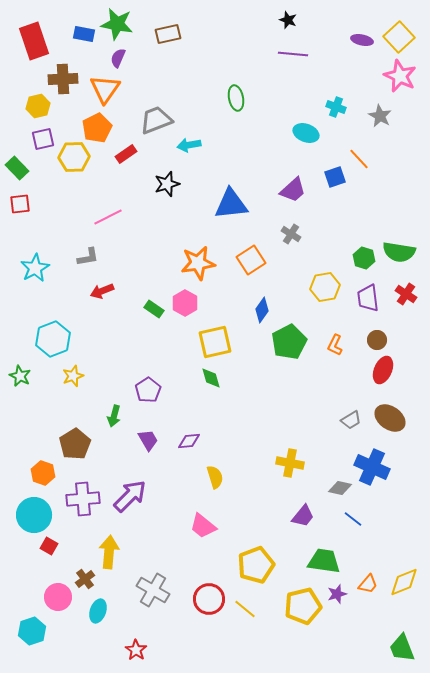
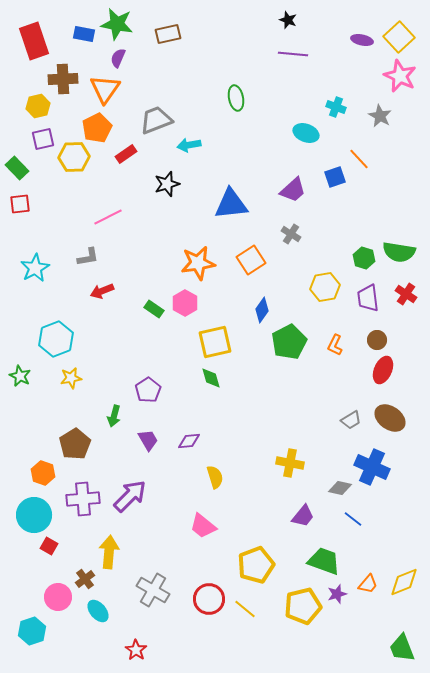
cyan hexagon at (53, 339): moved 3 px right
yellow star at (73, 376): moved 2 px left, 2 px down; rotated 10 degrees clockwise
green trapezoid at (324, 561): rotated 12 degrees clockwise
cyan ellipse at (98, 611): rotated 60 degrees counterclockwise
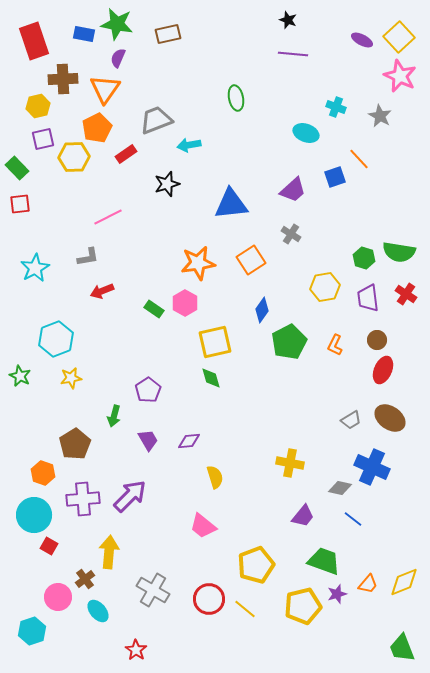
purple ellipse at (362, 40): rotated 15 degrees clockwise
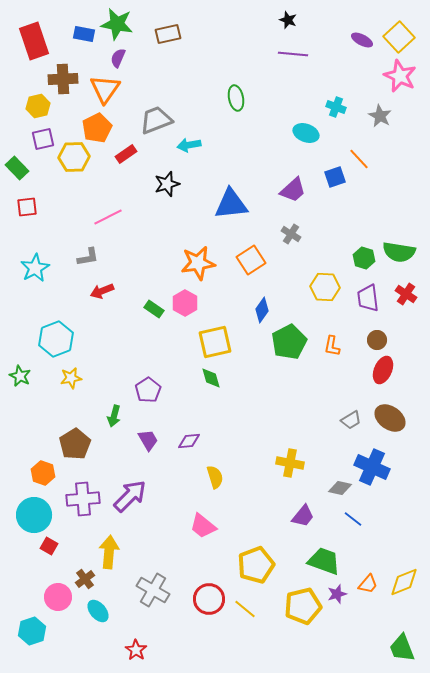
red square at (20, 204): moved 7 px right, 3 px down
yellow hexagon at (325, 287): rotated 12 degrees clockwise
orange L-shape at (335, 345): moved 3 px left, 1 px down; rotated 15 degrees counterclockwise
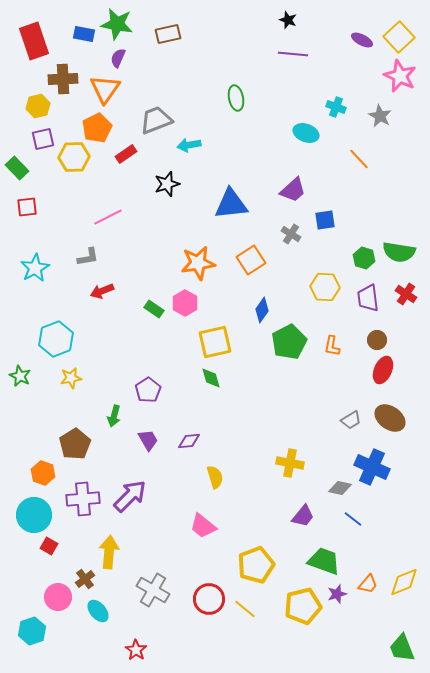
blue square at (335, 177): moved 10 px left, 43 px down; rotated 10 degrees clockwise
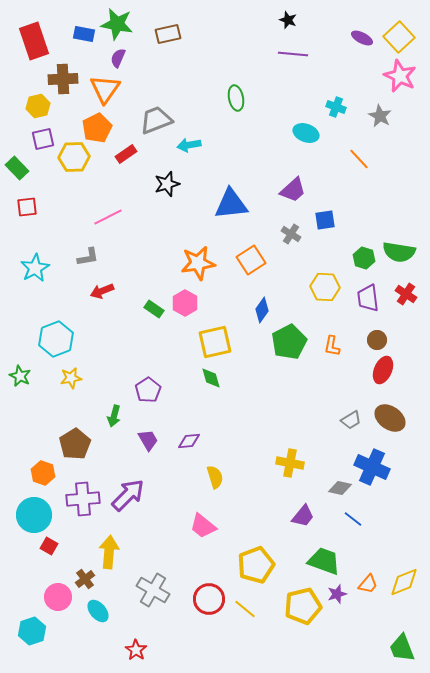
purple ellipse at (362, 40): moved 2 px up
purple arrow at (130, 496): moved 2 px left, 1 px up
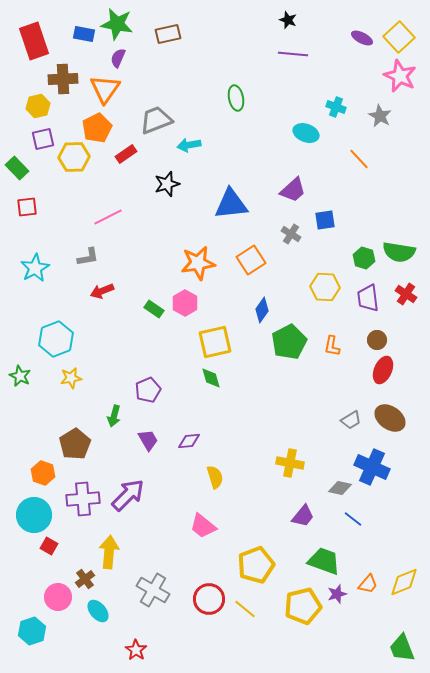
purple pentagon at (148, 390): rotated 10 degrees clockwise
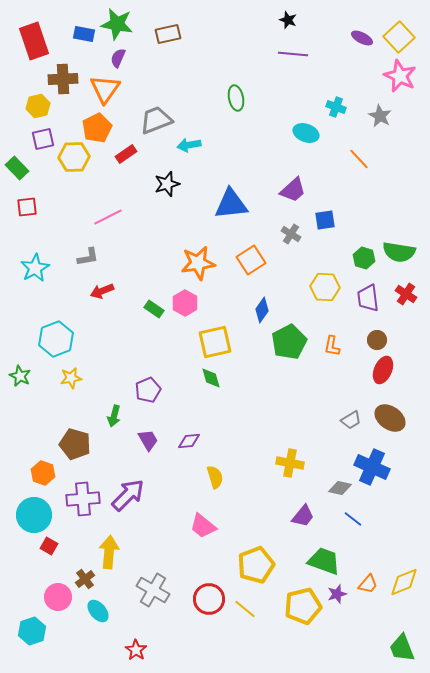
brown pentagon at (75, 444): rotated 24 degrees counterclockwise
